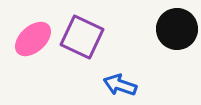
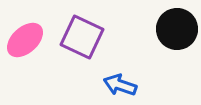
pink ellipse: moved 8 px left, 1 px down
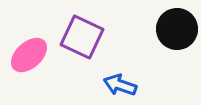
pink ellipse: moved 4 px right, 15 px down
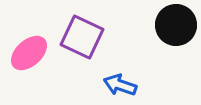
black circle: moved 1 px left, 4 px up
pink ellipse: moved 2 px up
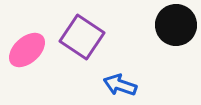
purple square: rotated 9 degrees clockwise
pink ellipse: moved 2 px left, 3 px up
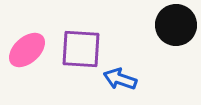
purple square: moved 1 px left, 12 px down; rotated 30 degrees counterclockwise
blue arrow: moved 6 px up
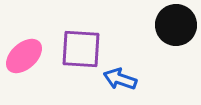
pink ellipse: moved 3 px left, 6 px down
